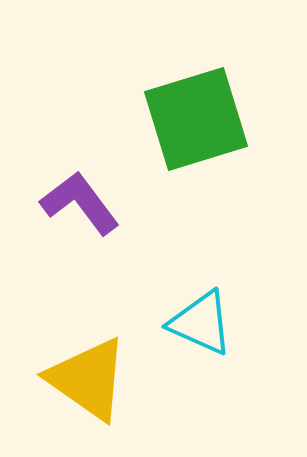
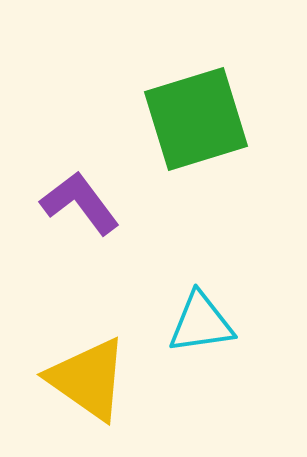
cyan triangle: rotated 32 degrees counterclockwise
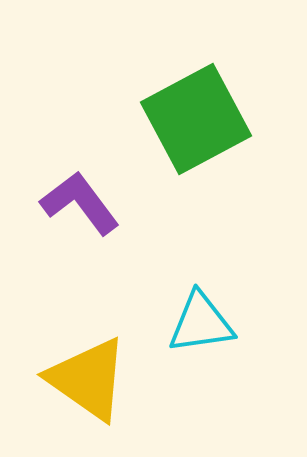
green square: rotated 11 degrees counterclockwise
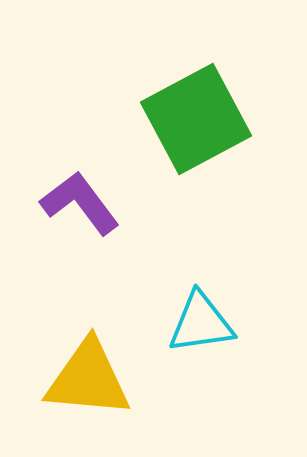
yellow triangle: rotated 30 degrees counterclockwise
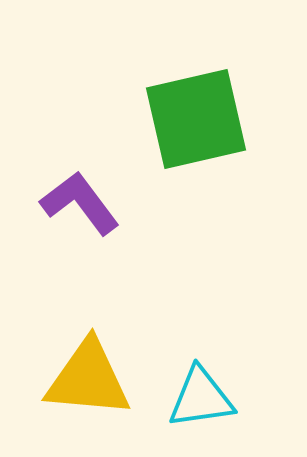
green square: rotated 15 degrees clockwise
cyan triangle: moved 75 px down
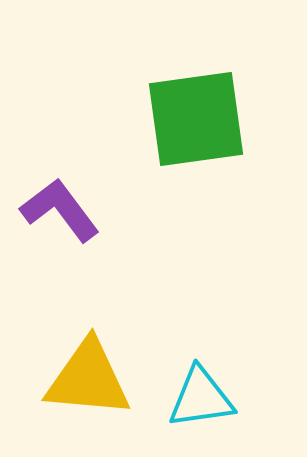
green square: rotated 5 degrees clockwise
purple L-shape: moved 20 px left, 7 px down
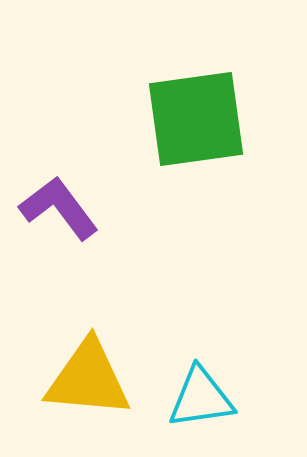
purple L-shape: moved 1 px left, 2 px up
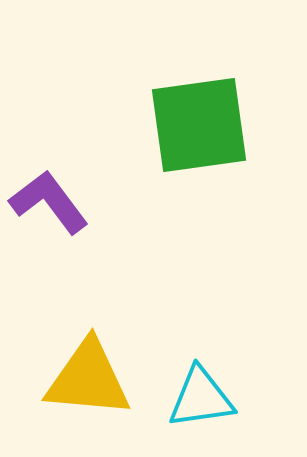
green square: moved 3 px right, 6 px down
purple L-shape: moved 10 px left, 6 px up
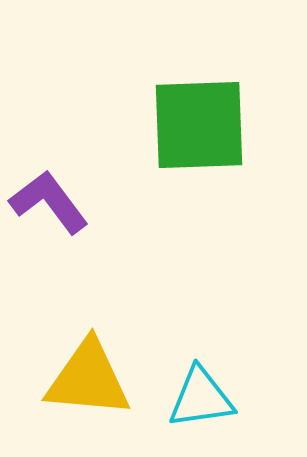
green square: rotated 6 degrees clockwise
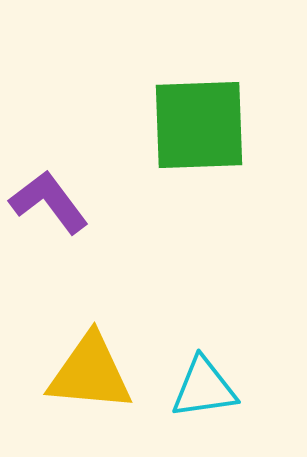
yellow triangle: moved 2 px right, 6 px up
cyan triangle: moved 3 px right, 10 px up
